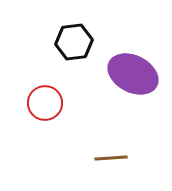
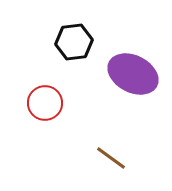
brown line: rotated 40 degrees clockwise
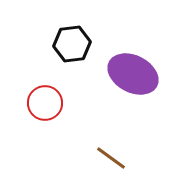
black hexagon: moved 2 px left, 2 px down
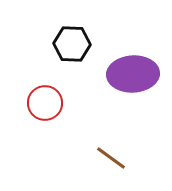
black hexagon: rotated 9 degrees clockwise
purple ellipse: rotated 30 degrees counterclockwise
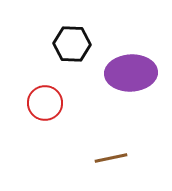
purple ellipse: moved 2 px left, 1 px up
brown line: rotated 48 degrees counterclockwise
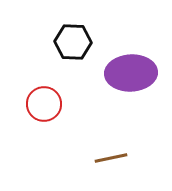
black hexagon: moved 1 px right, 2 px up
red circle: moved 1 px left, 1 px down
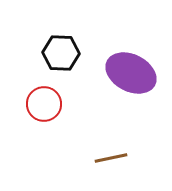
black hexagon: moved 12 px left, 11 px down
purple ellipse: rotated 30 degrees clockwise
